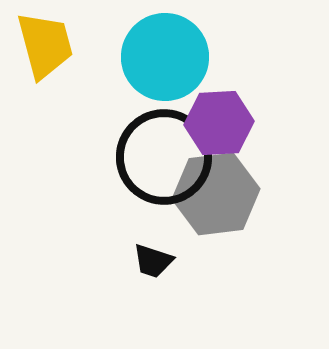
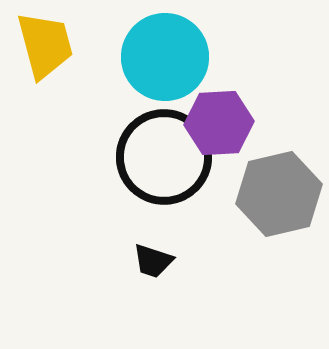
gray hexagon: moved 63 px right; rotated 6 degrees counterclockwise
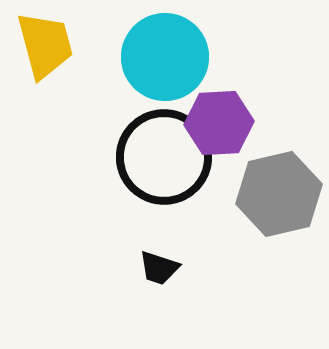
black trapezoid: moved 6 px right, 7 px down
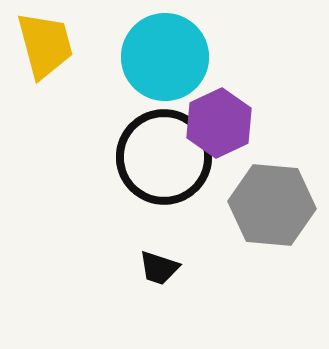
purple hexagon: rotated 22 degrees counterclockwise
gray hexagon: moved 7 px left, 11 px down; rotated 18 degrees clockwise
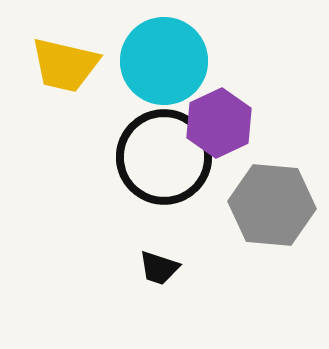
yellow trapezoid: moved 20 px right, 20 px down; rotated 118 degrees clockwise
cyan circle: moved 1 px left, 4 px down
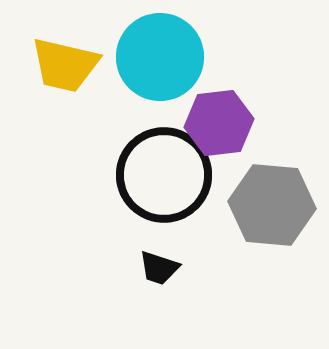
cyan circle: moved 4 px left, 4 px up
purple hexagon: rotated 18 degrees clockwise
black circle: moved 18 px down
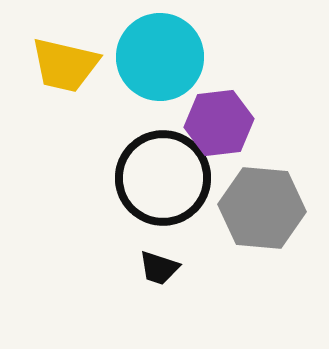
black circle: moved 1 px left, 3 px down
gray hexagon: moved 10 px left, 3 px down
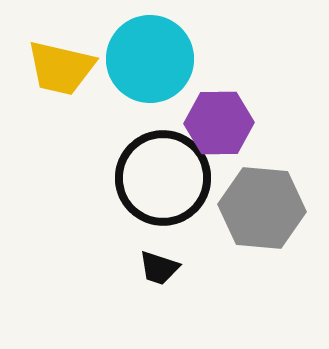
cyan circle: moved 10 px left, 2 px down
yellow trapezoid: moved 4 px left, 3 px down
purple hexagon: rotated 6 degrees clockwise
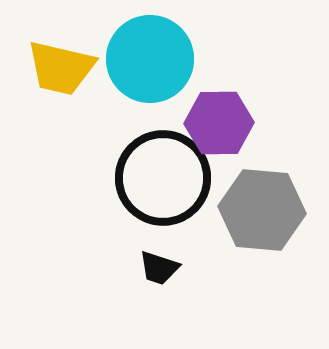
gray hexagon: moved 2 px down
